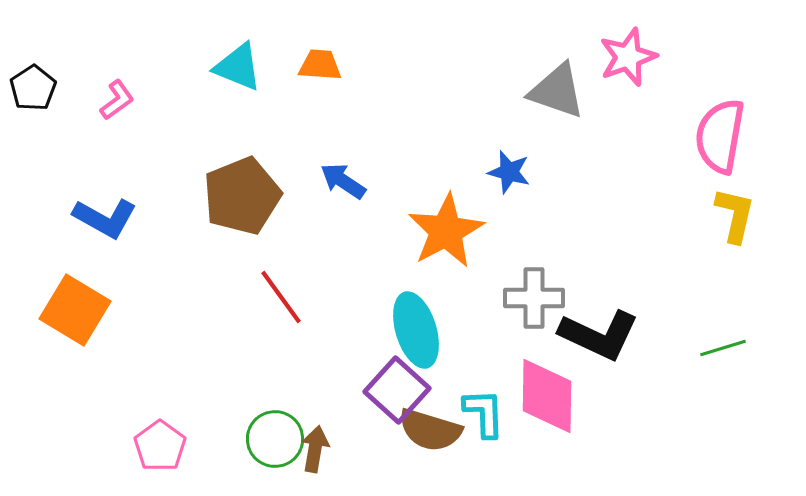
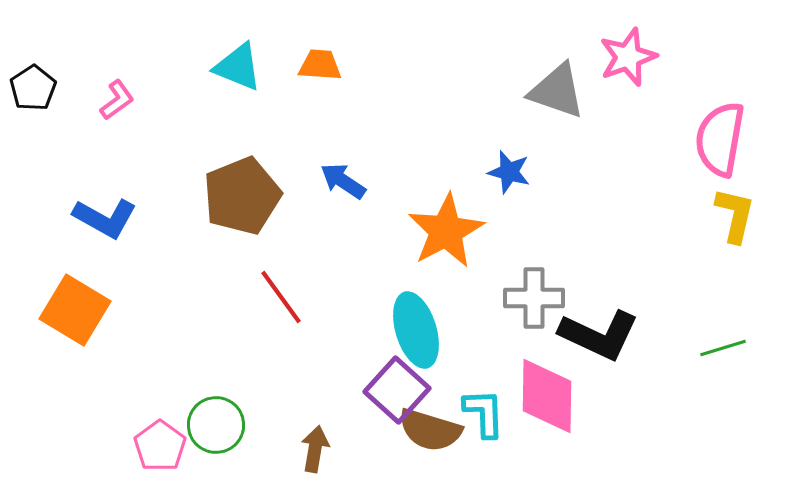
pink semicircle: moved 3 px down
green circle: moved 59 px left, 14 px up
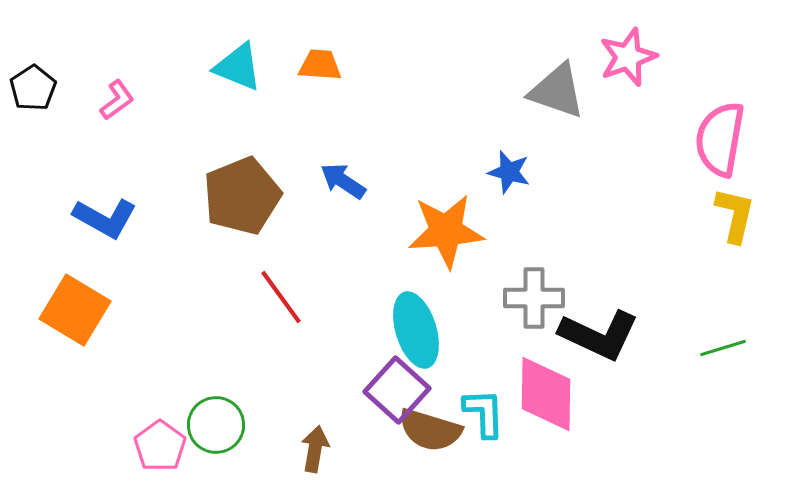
orange star: rotated 24 degrees clockwise
pink diamond: moved 1 px left, 2 px up
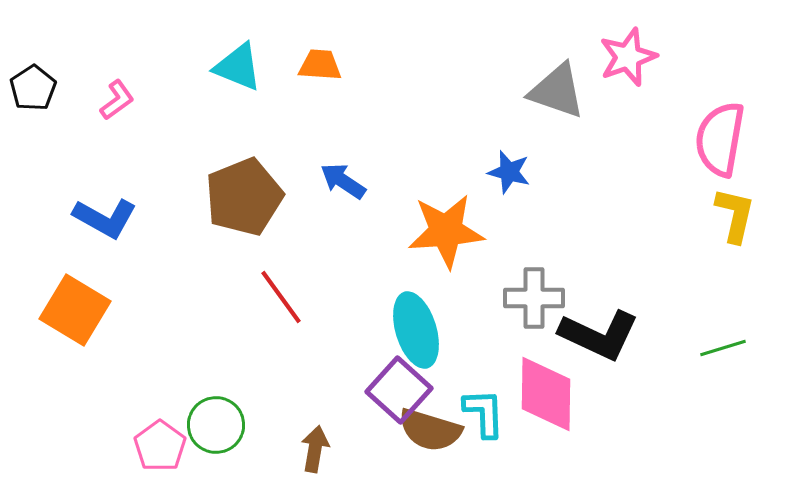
brown pentagon: moved 2 px right, 1 px down
purple square: moved 2 px right
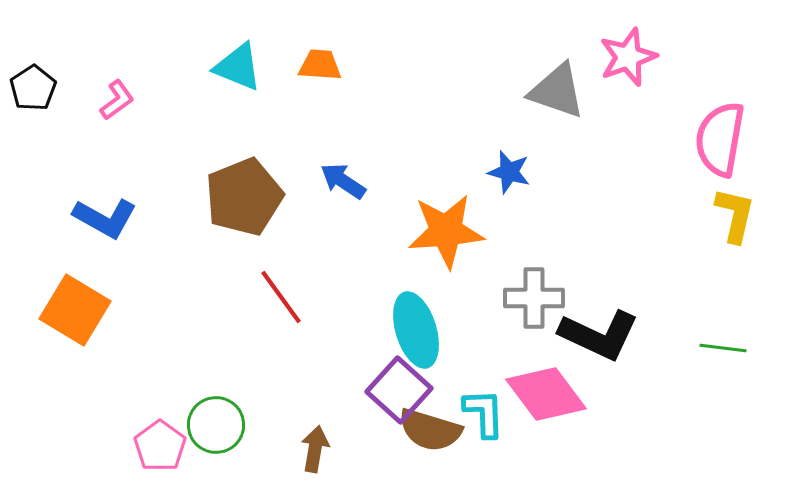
green line: rotated 24 degrees clockwise
pink diamond: rotated 38 degrees counterclockwise
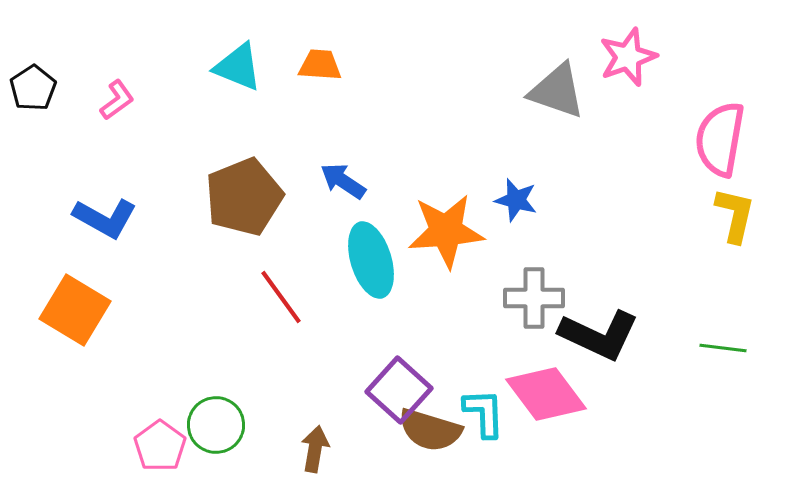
blue star: moved 7 px right, 28 px down
cyan ellipse: moved 45 px left, 70 px up
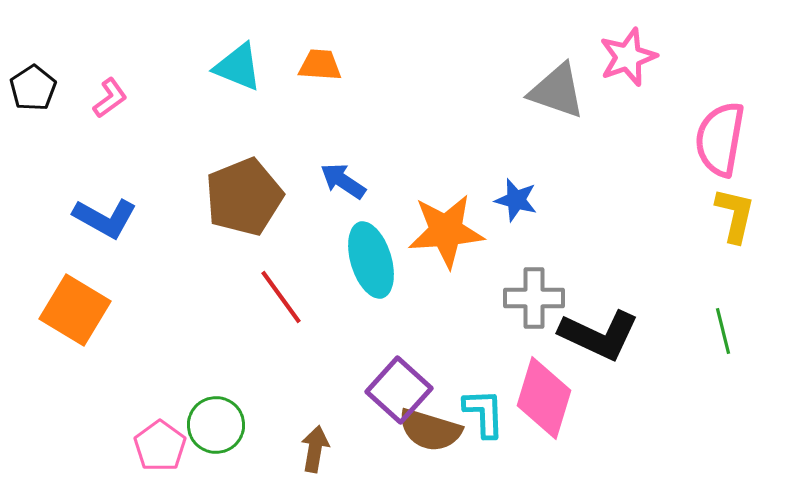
pink L-shape: moved 7 px left, 2 px up
green line: moved 17 px up; rotated 69 degrees clockwise
pink diamond: moved 2 px left, 4 px down; rotated 54 degrees clockwise
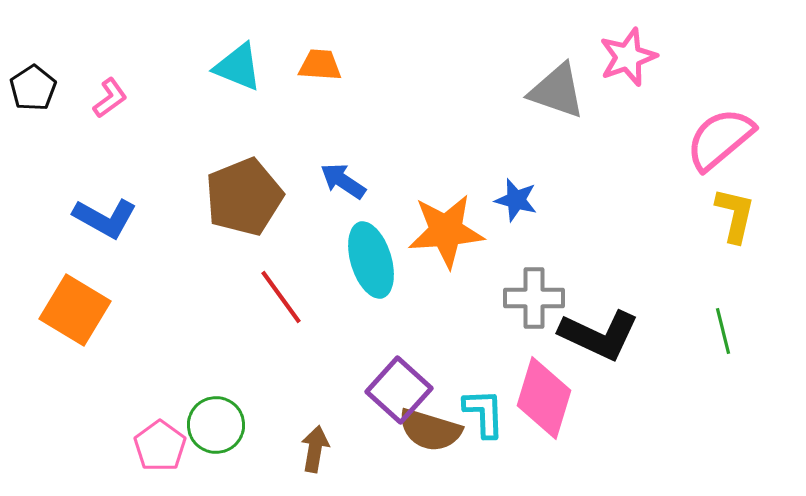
pink semicircle: rotated 40 degrees clockwise
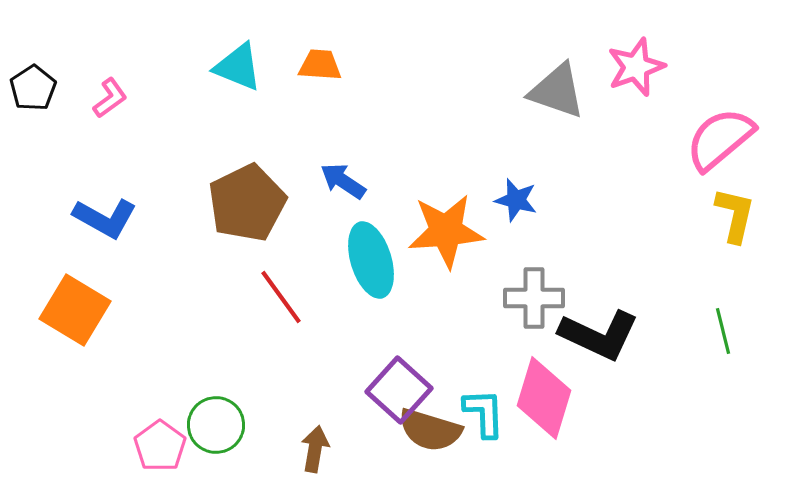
pink star: moved 8 px right, 10 px down
brown pentagon: moved 3 px right, 6 px down; rotated 4 degrees counterclockwise
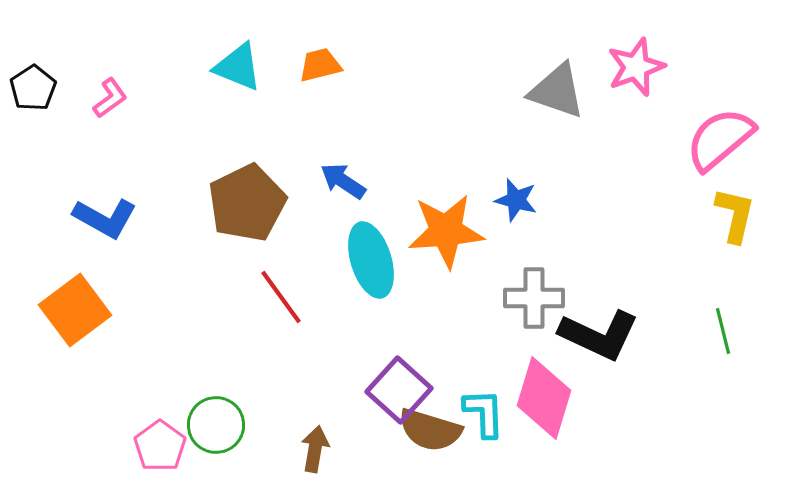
orange trapezoid: rotated 18 degrees counterclockwise
orange square: rotated 22 degrees clockwise
